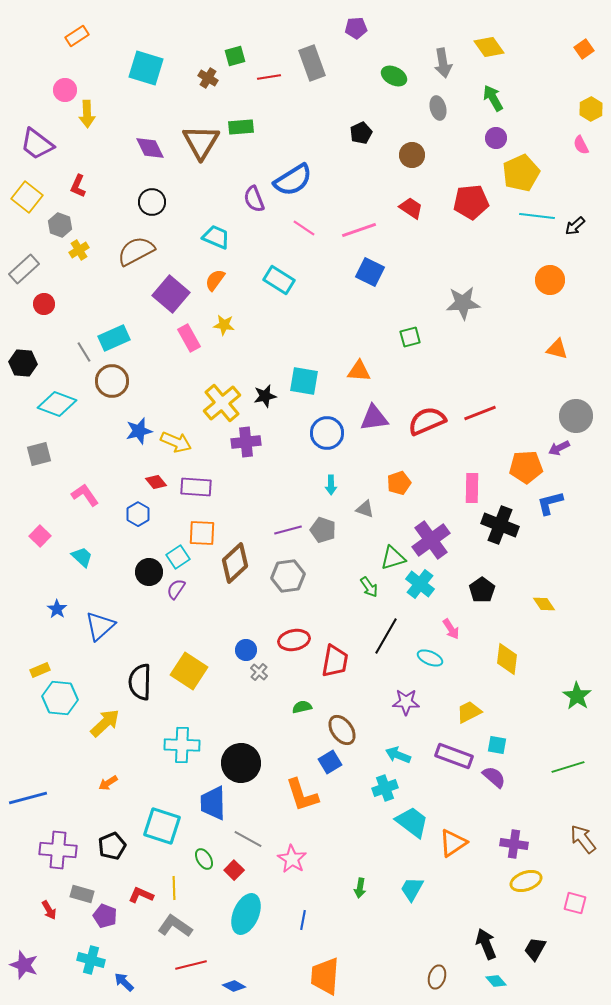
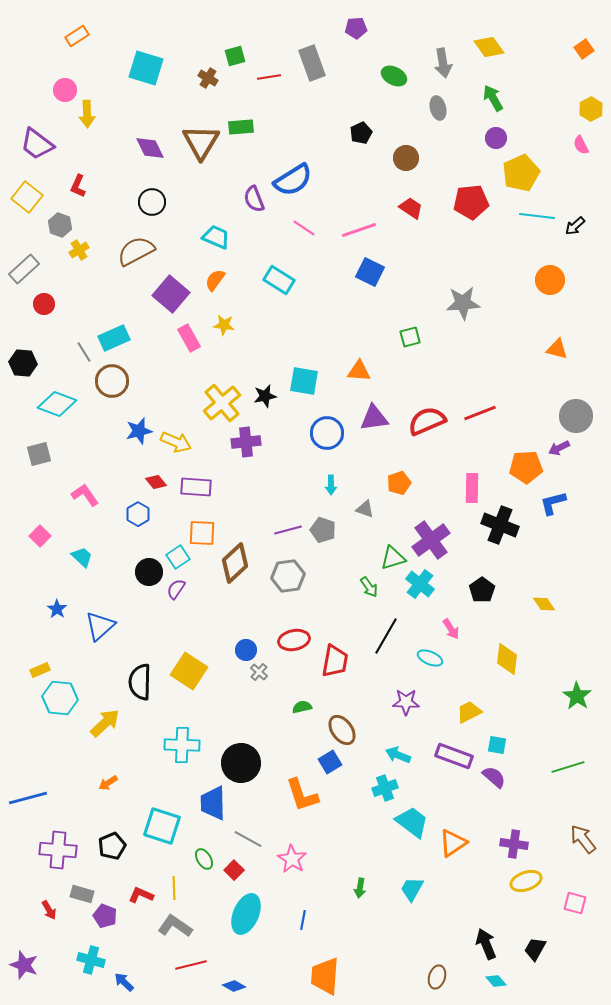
brown circle at (412, 155): moved 6 px left, 3 px down
blue L-shape at (550, 503): moved 3 px right
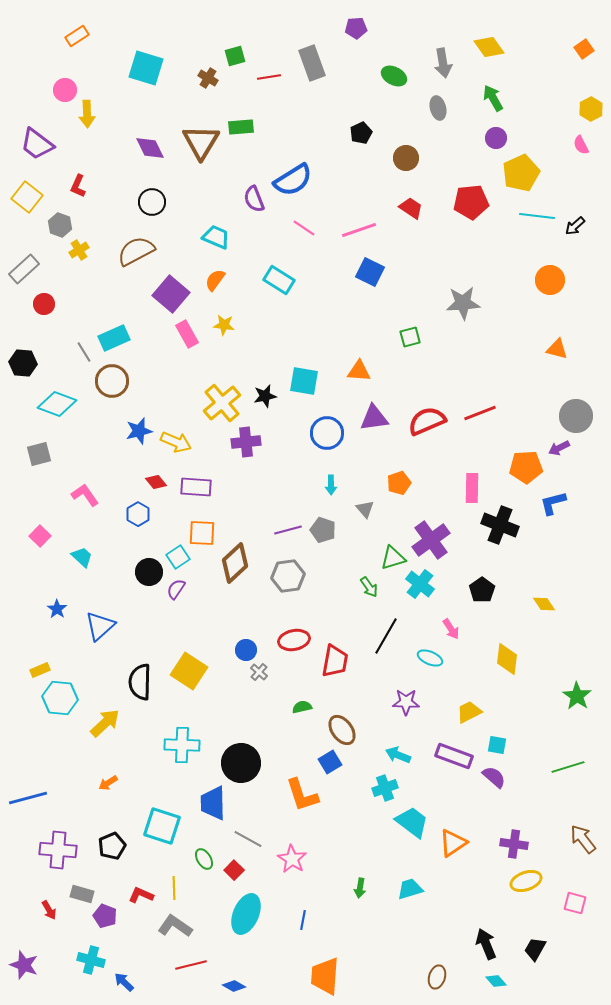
pink rectangle at (189, 338): moved 2 px left, 4 px up
gray triangle at (365, 509): rotated 30 degrees clockwise
cyan trapezoid at (412, 889): moved 2 px left; rotated 44 degrees clockwise
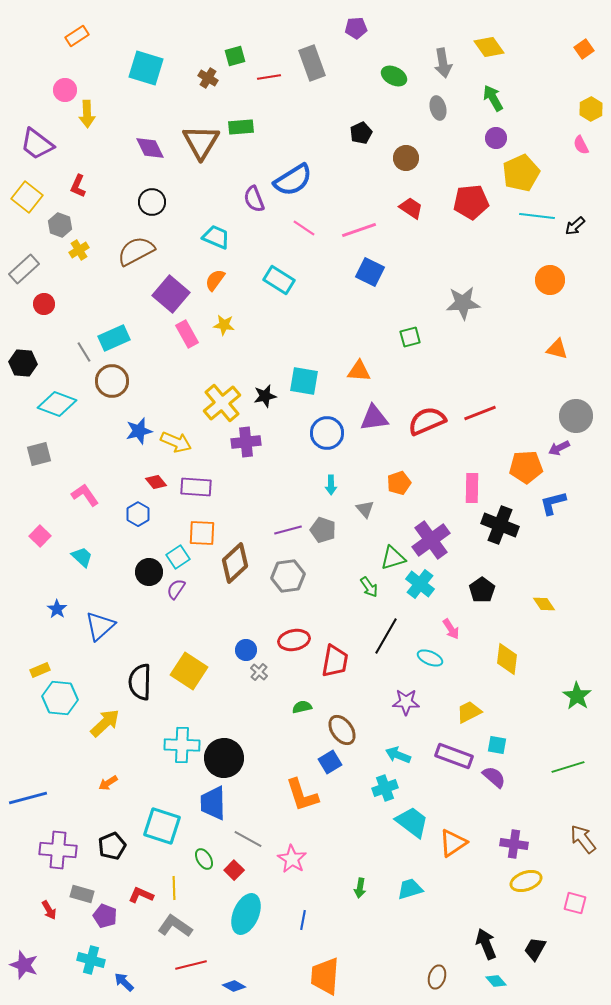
black circle at (241, 763): moved 17 px left, 5 px up
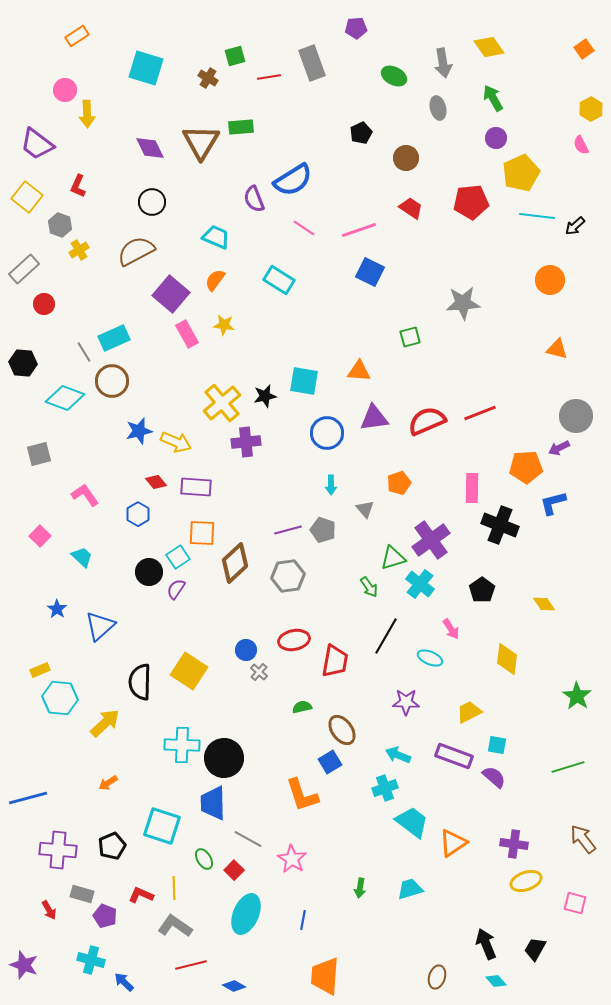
cyan diamond at (57, 404): moved 8 px right, 6 px up
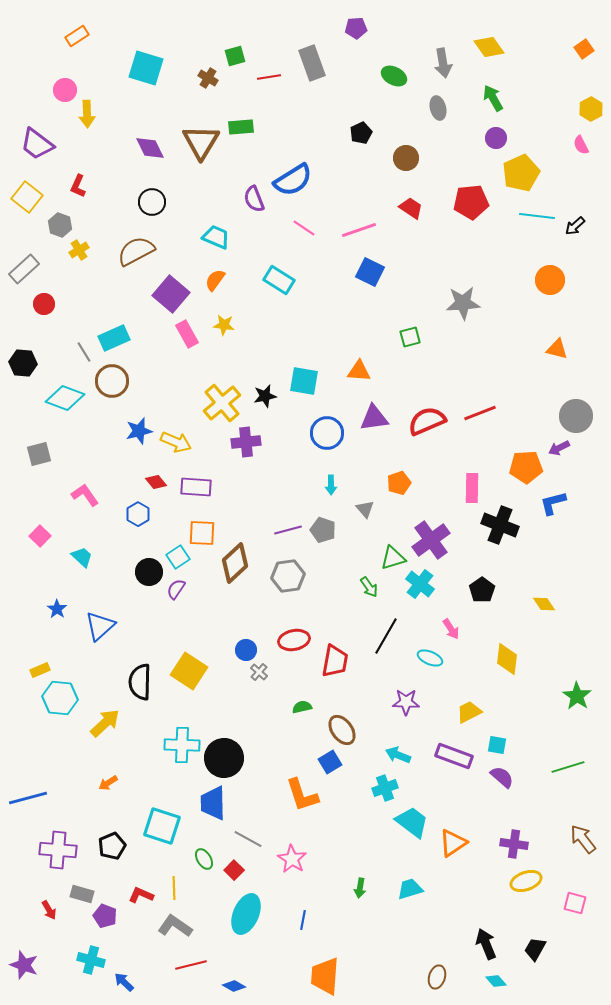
purple semicircle at (494, 777): moved 8 px right
